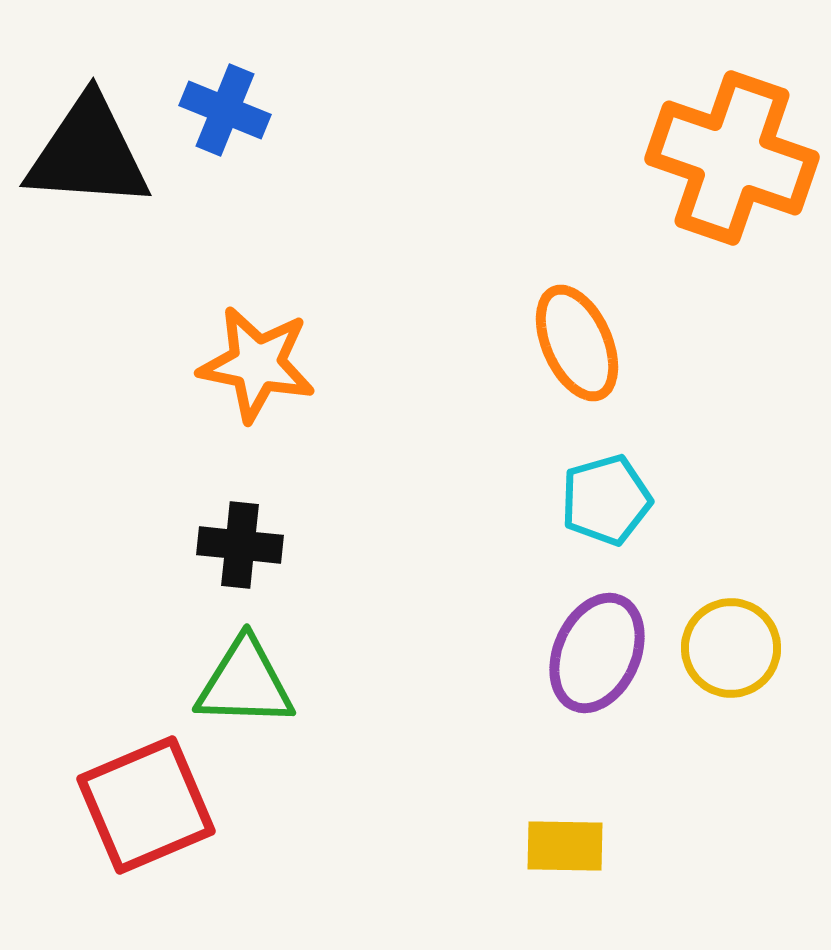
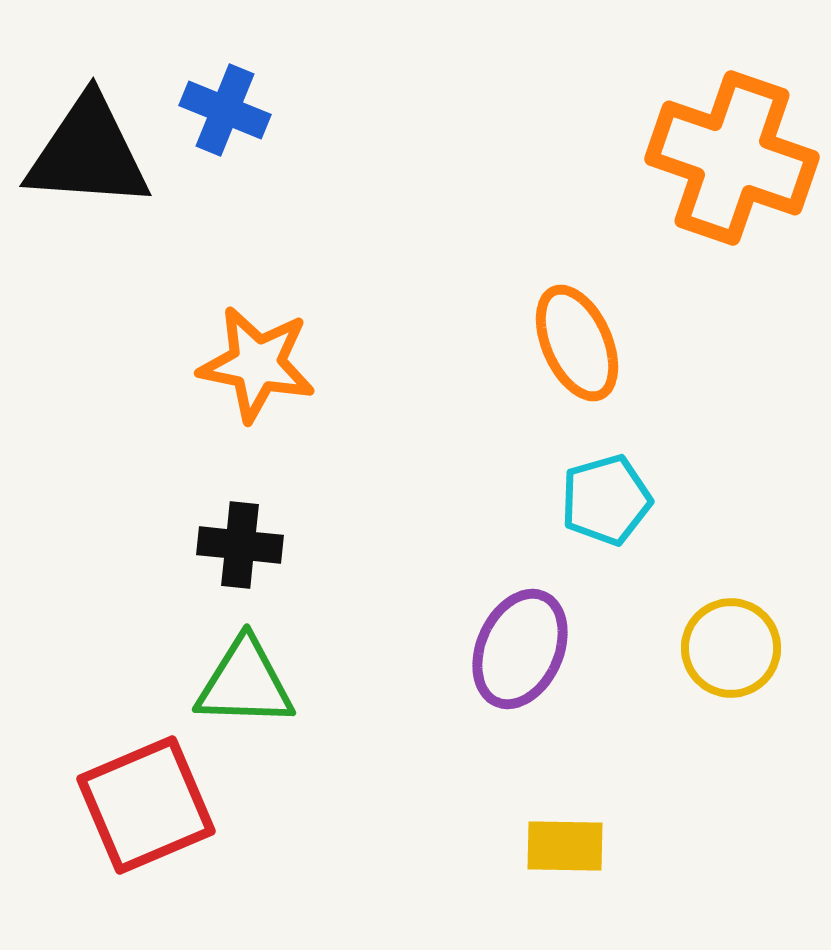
purple ellipse: moved 77 px left, 4 px up
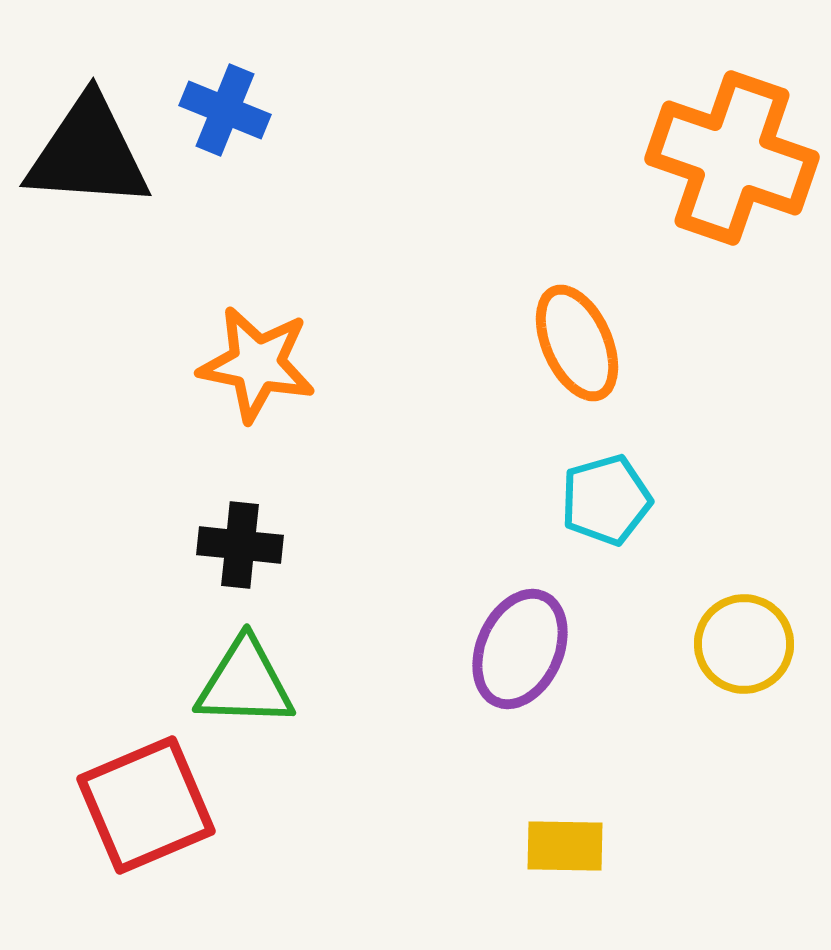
yellow circle: moved 13 px right, 4 px up
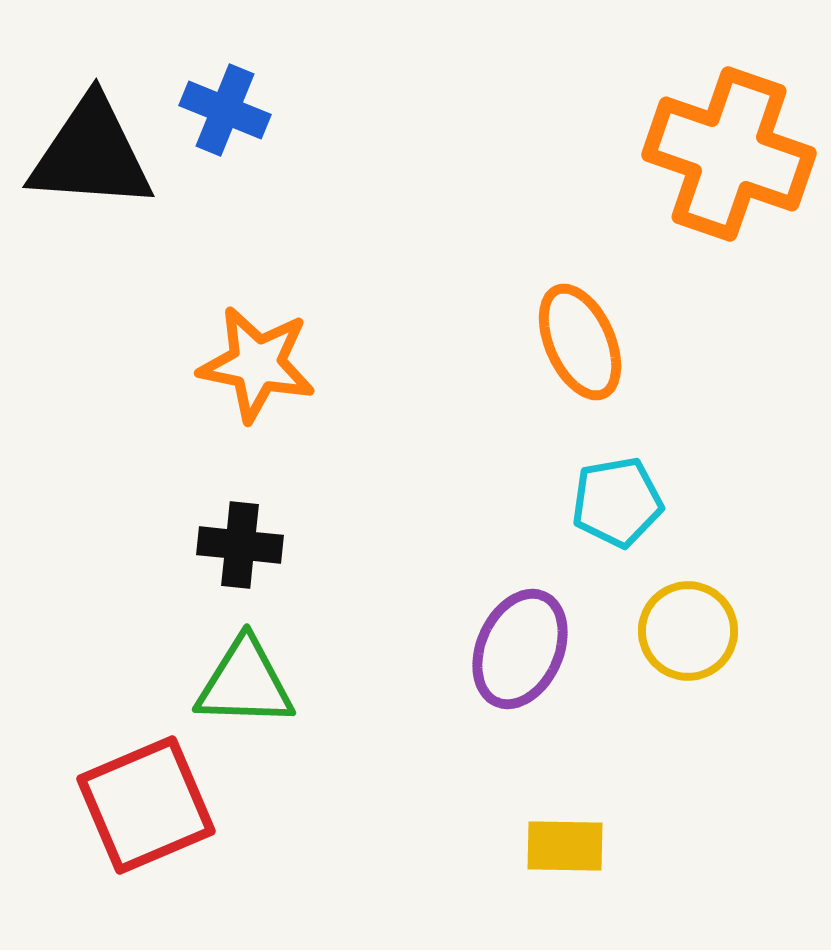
black triangle: moved 3 px right, 1 px down
orange cross: moved 3 px left, 4 px up
orange ellipse: moved 3 px right, 1 px up
cyan pentagon: moved 11 px right, 2 px down; rotated 6 degrees clockwise
yellow circle: moved 56 px left, 13 px up
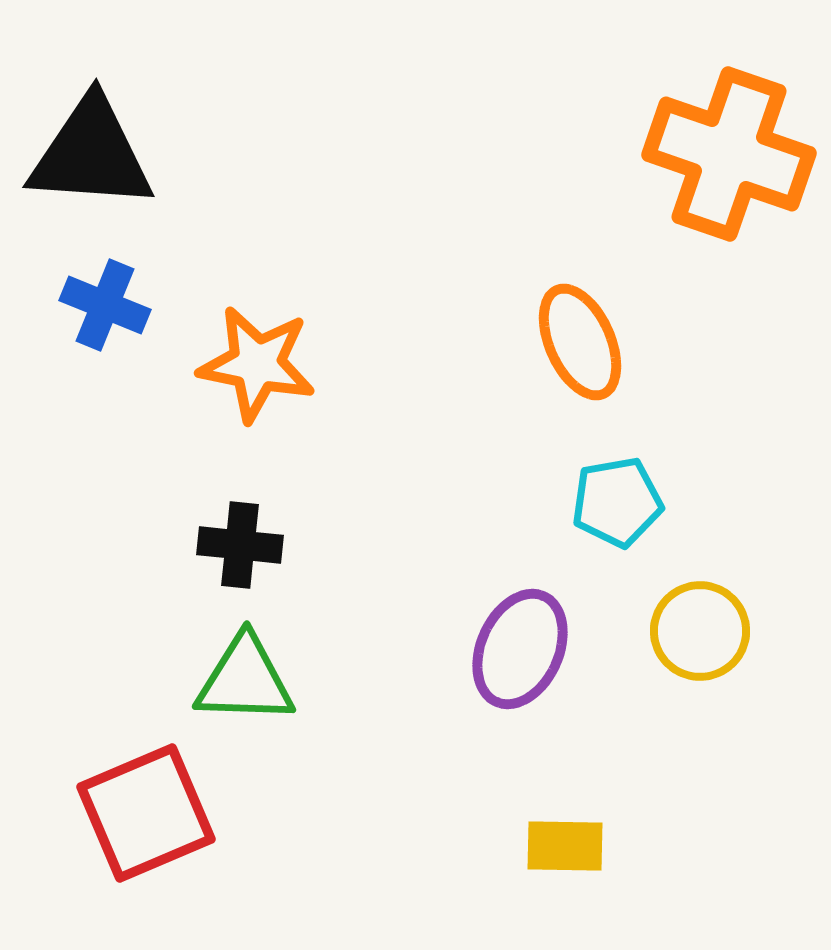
blue cross: moved 120 px left, 195 px down
yellow circle: moved 12 px right
green triangle: moved 3 px up
red square: moved 8 px down
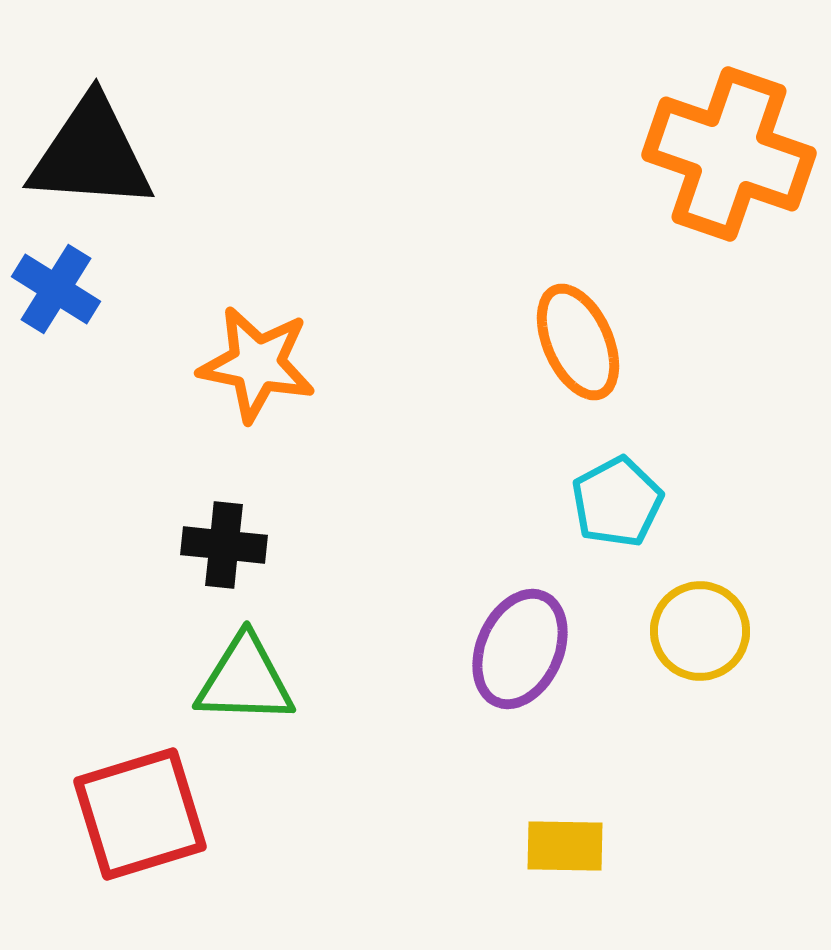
blue cross: moved 49 px left, 16 px up; rotated 10 degrees clockwise
orange ellipse: moved 2 px left
cyan pentagon: rotated 18 degrees counterclockwise
black cross: moved 16 px left
red square: moved 6 px left, 1 px down; rotated 6 degrees clockwise
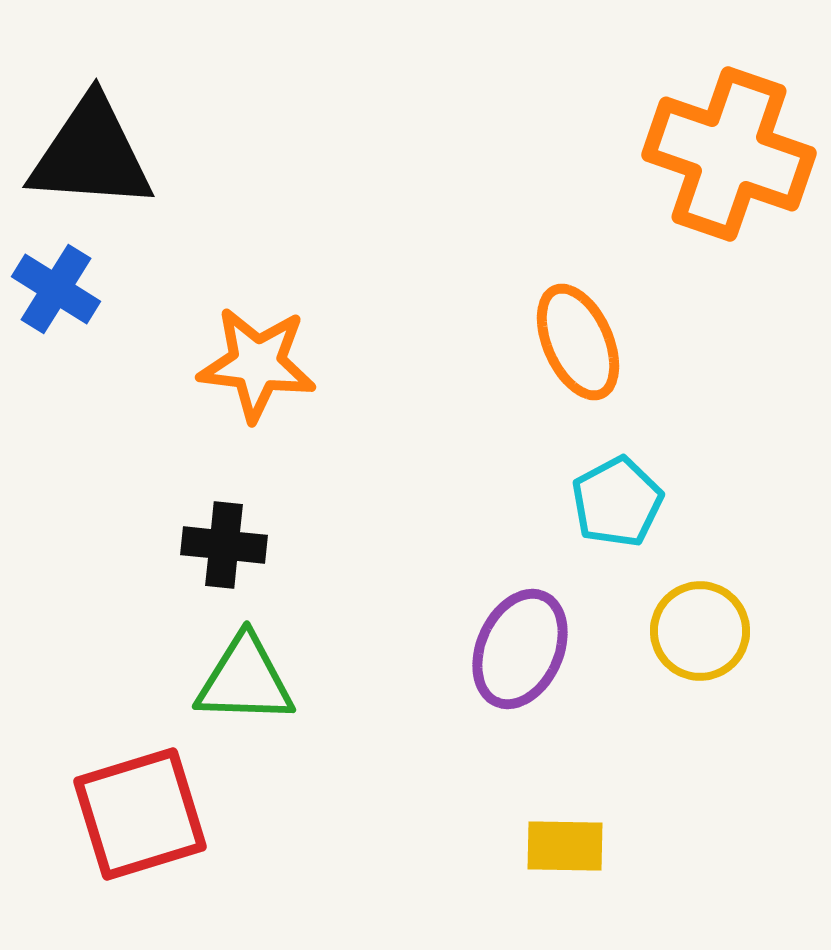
orange star: rotated 4 degrees counterclockwise
